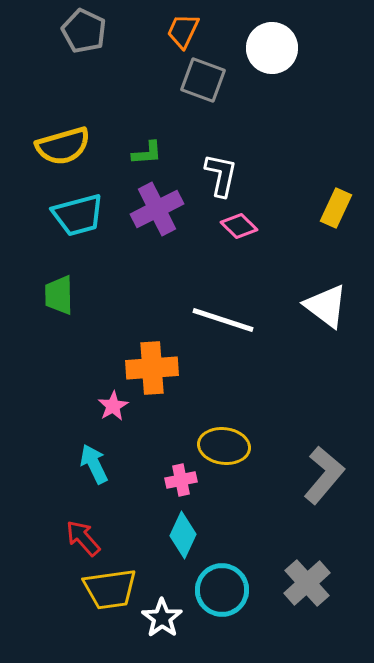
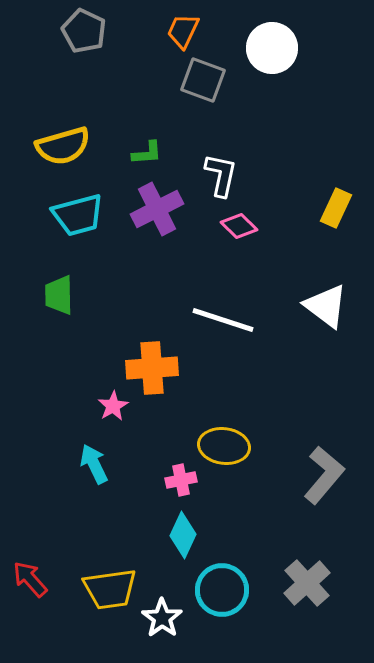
red arrow: moved 53 px left, 41 px down
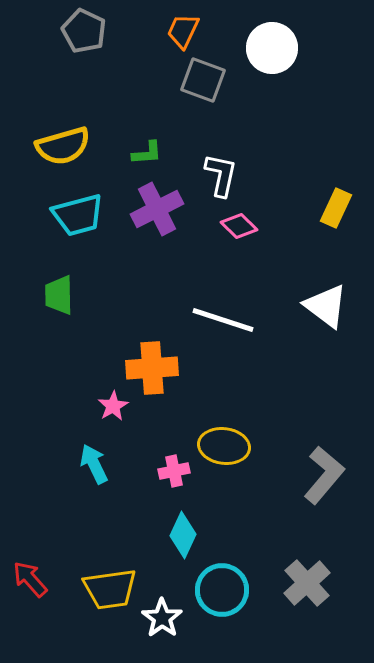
pink cross: moved 7 px left, 9 px up
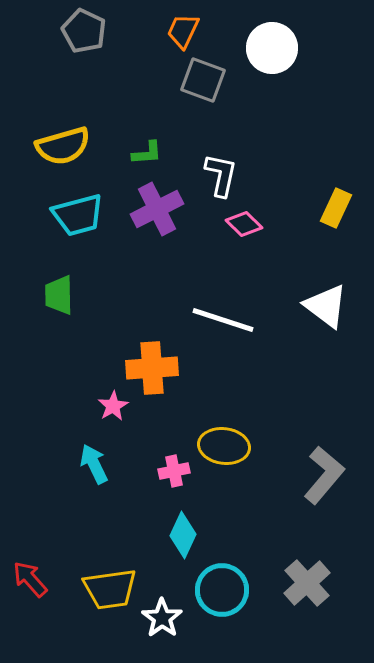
pink diamond: moved 5 px right, 2 px up
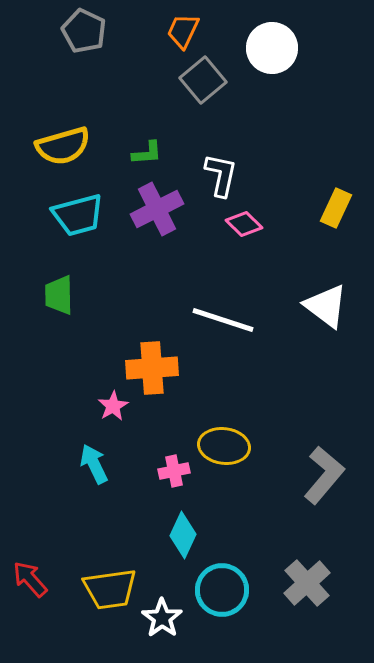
gray square: rotated 30 degrees clockwise
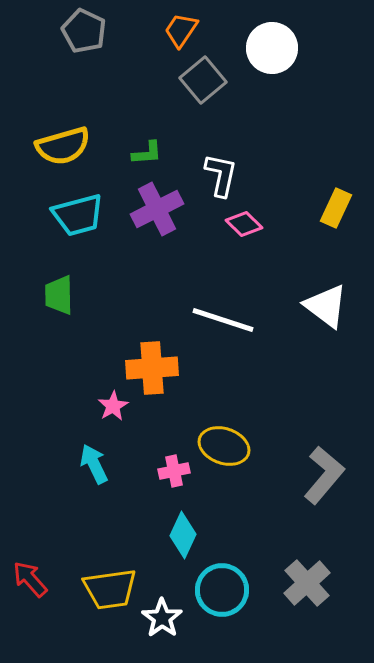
orange trapezoid: moved 2 px left, 1 px up; rotated 9 degrees clockwise
yellow ellipse: rotated 12 degrees clockwise
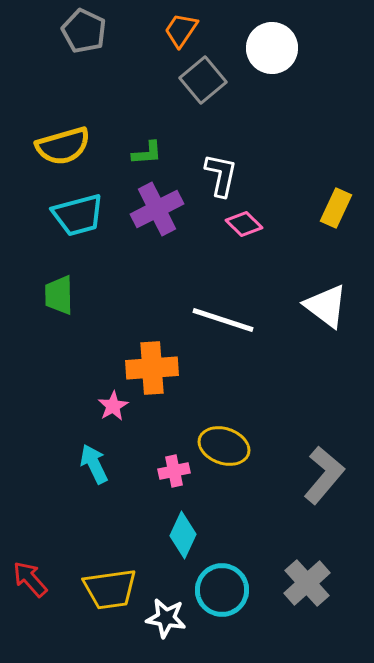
white star: moved 4 px right; rotated 27 degrees counterclockwise
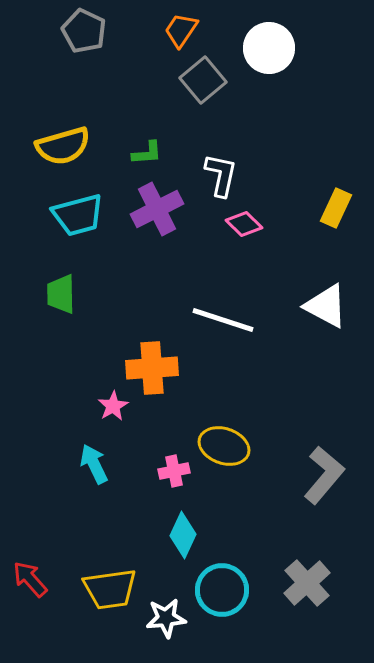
white circle: moved 3 px left
green trapezoid: moved 2 px right, 1 px up
white triangle: rotated 9 degrees counterclockwise
white star: rotated 15 degrees counterclockwise
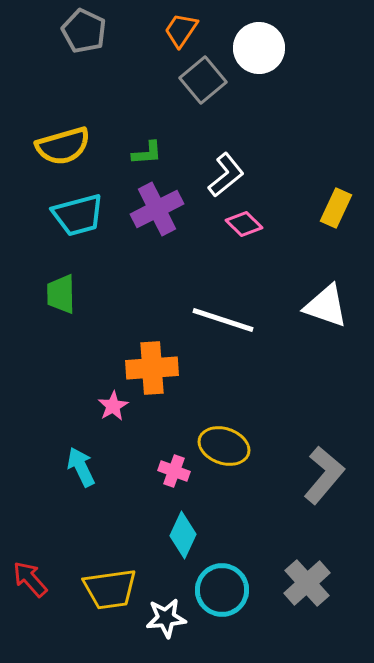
white circle: moved 10 px left
white L-shape: moved 5 px right; rotated 39 degrees clockwise
white triangle: rotated 9 degrees counterclockwise
cyan arrow: moved 13 px left, 3 px down
pink cross: rotated 32 degrees clockwise
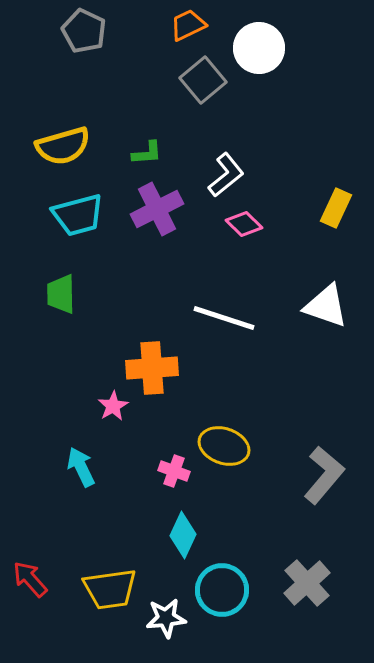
orange trapezoid: moved 7 px right, 5 px up; rotated 30 degrees clockwise
white line: moved 1 px right, 2 px up
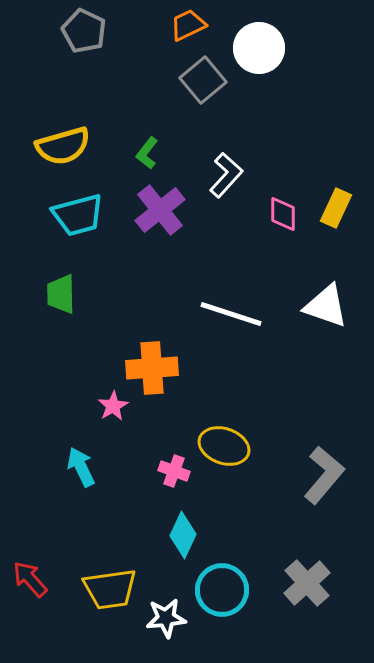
green L-shape: rotated 132 degrees clockwise
white L-shape: rotated 9 degrees counterclockwise
purple cross: moved 3 px right, 1 px down; rotated 12 degrees counterclockwise
pink diamond: moved 39 px right, 10 px up; rotated 45 degrees clockwise
white line: moved 7 px right, 4 px up
